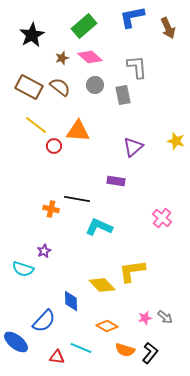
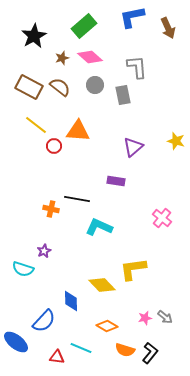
black star: moved 2 px right, 1 px down
yellow L-shape: moved 1 px right, 2 px up
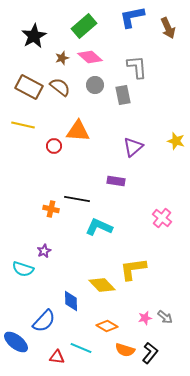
yellow line: moved 13 px left; rotated 25 degrees counterclockwise
